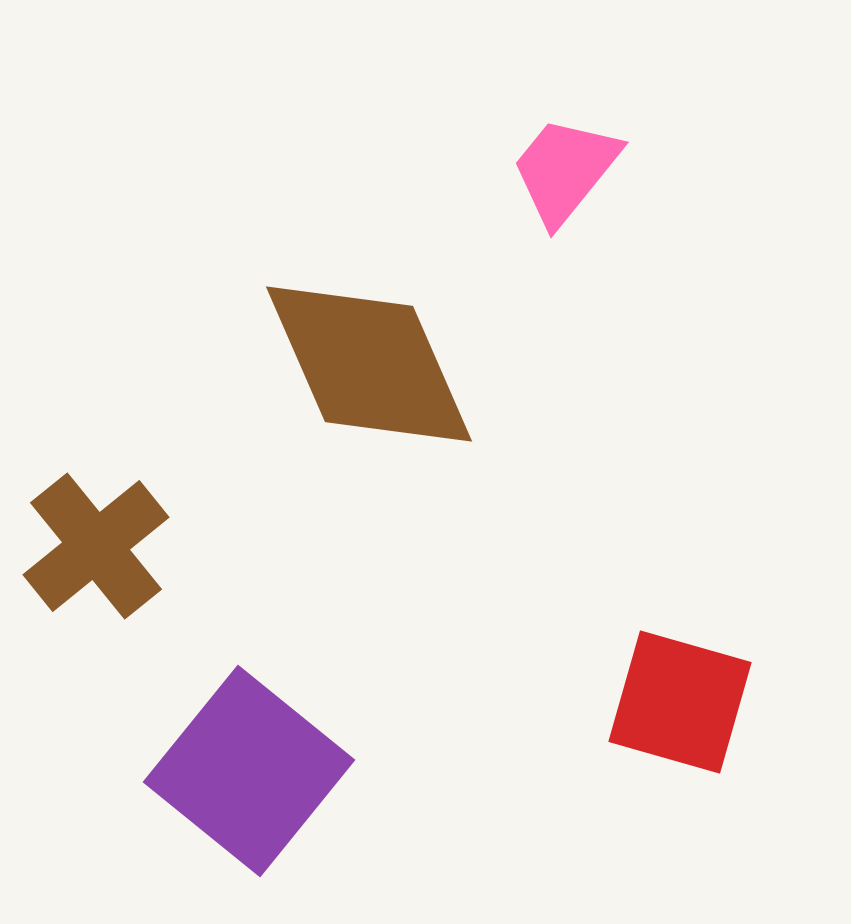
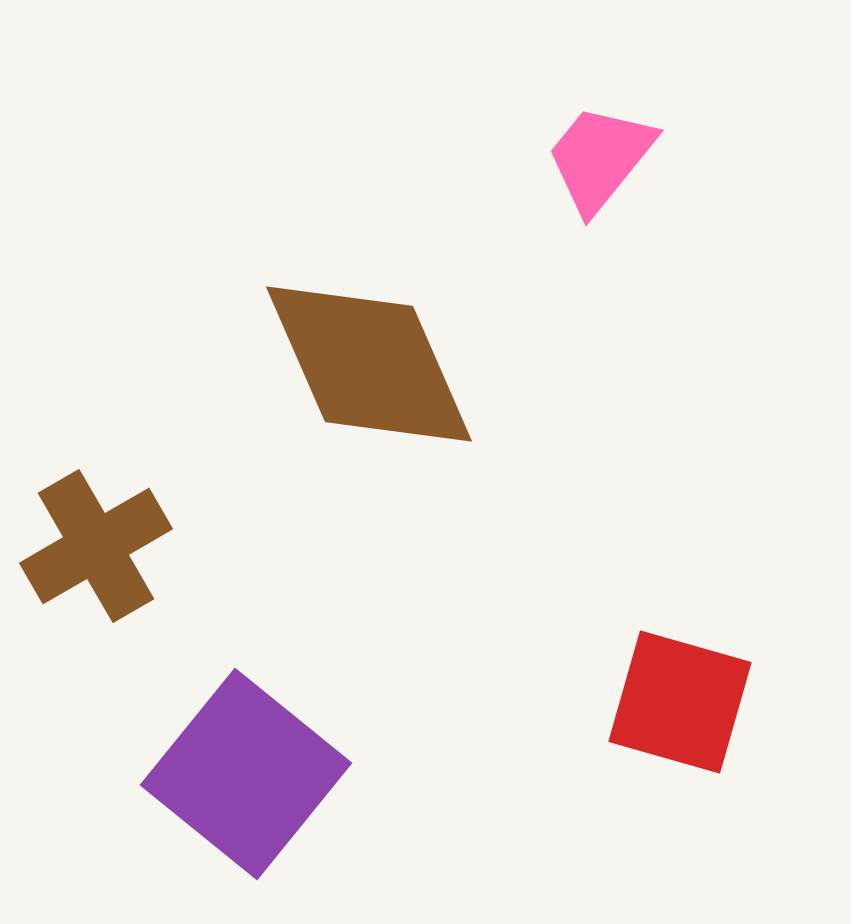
pink trapezoid: moved 35 px right, 12 px up
brown cross: rotated 9 degrees clockwise
purple square: moved 3 px left, 3 px down
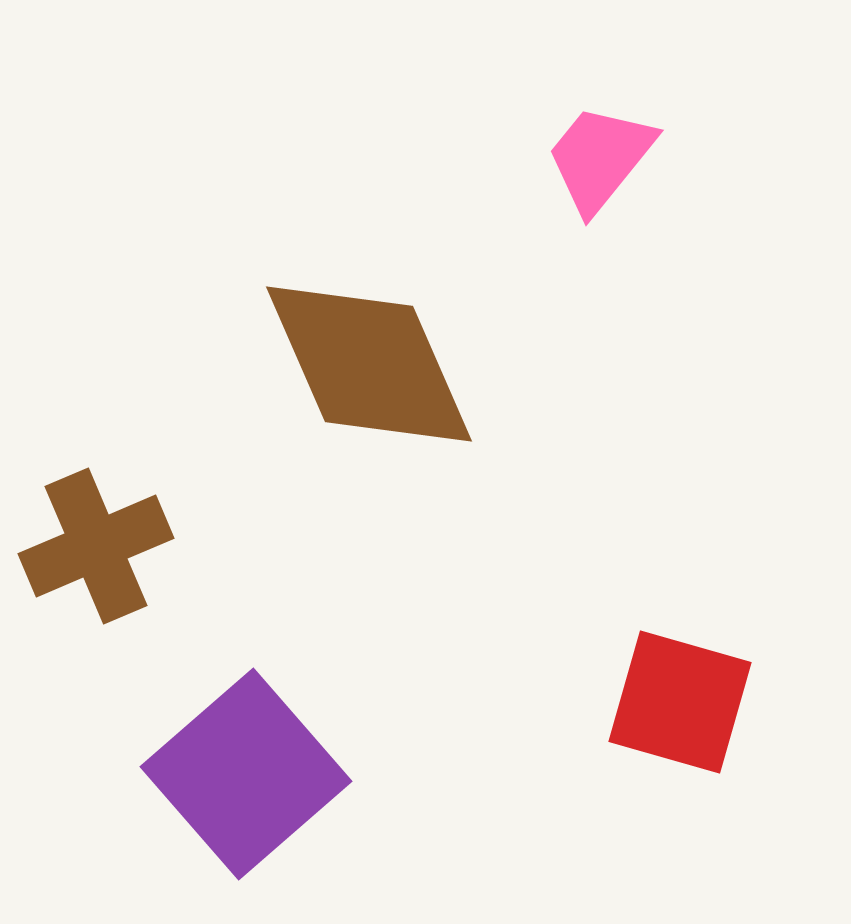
brown cross: rotated 7 degrees clockwise
purple square: rotated 10 degrees clockwise
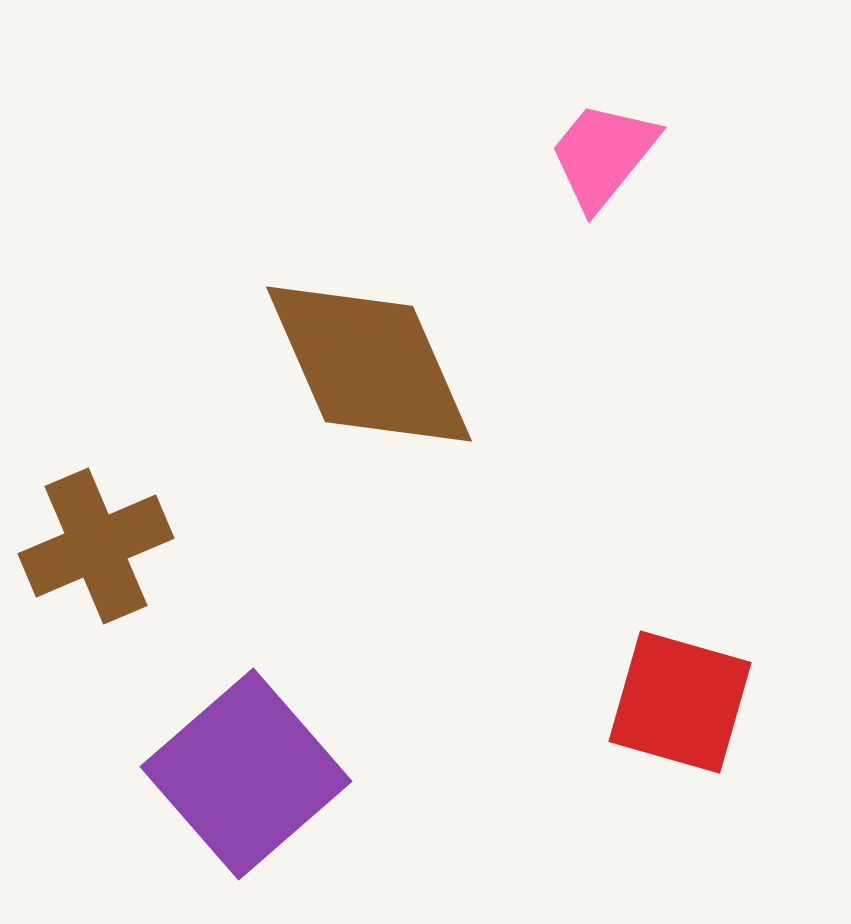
pink trapezoid: moved 3 px right, 3 px up
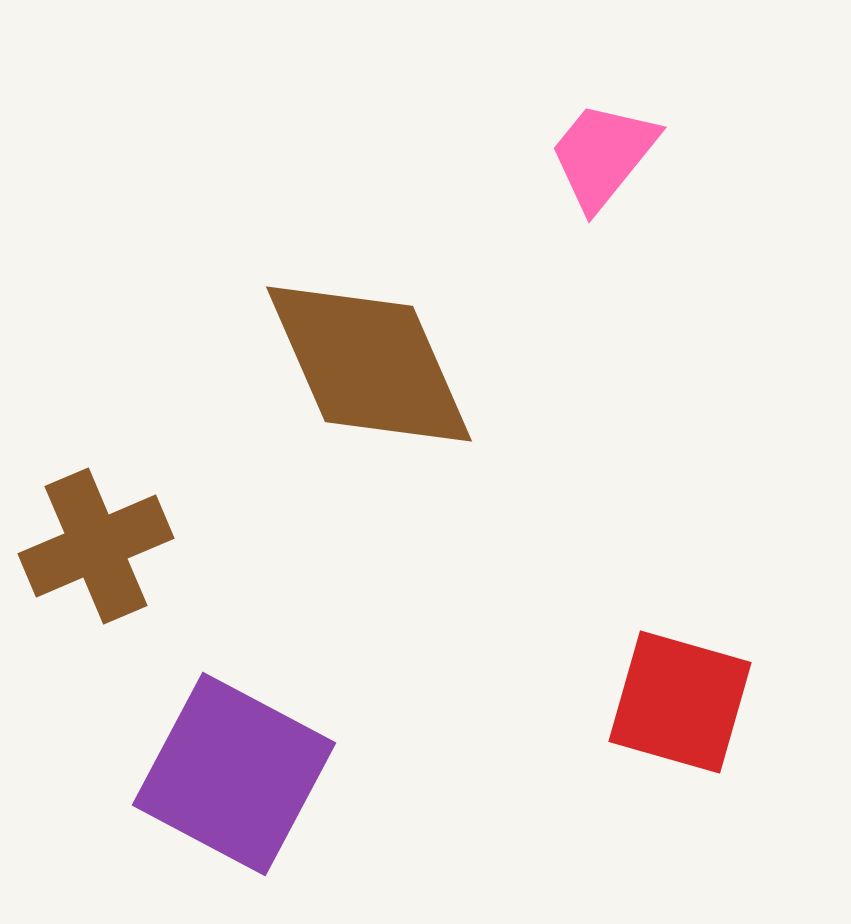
purple square: moved 12 px left; rotated 21 degrees counterclockwise
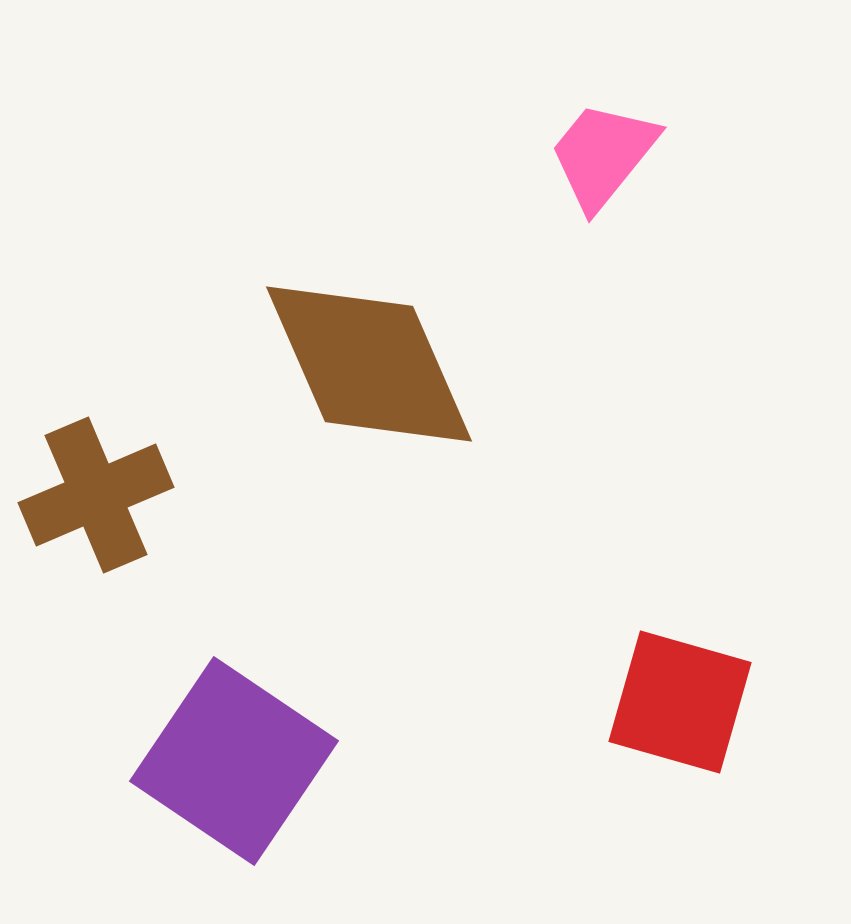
brown cross: moved 51 px up
purple square: moved 13 px up; rotated 6 degrees clockwise
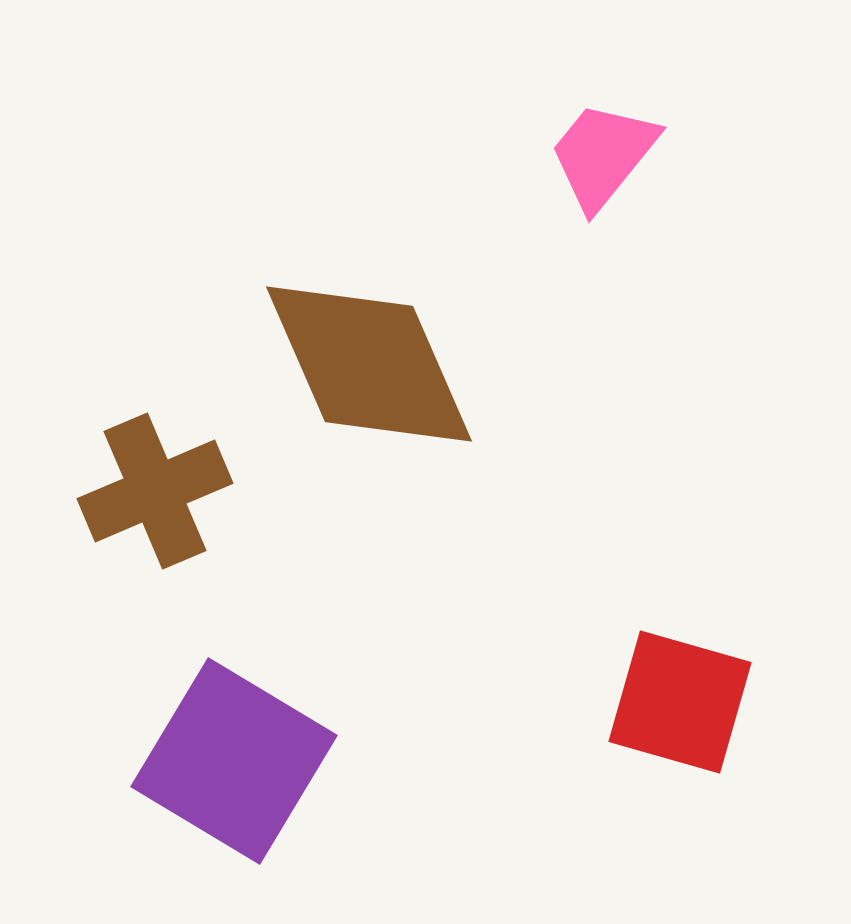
brown cross: moved 59 px right, 4 px up
purple square: rotated 3 degrees counterclockwise
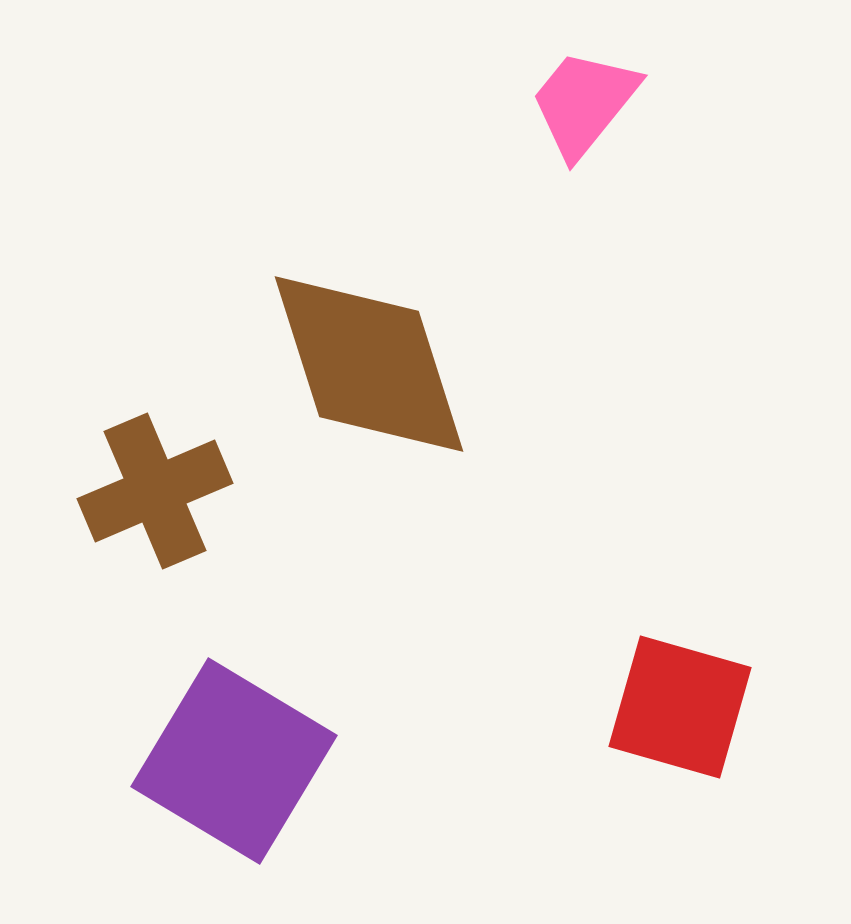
pink trapezoid: moved 19 px left, 52 px up
brown diamond: rotated 6 degrees clockwise
red square: moved 5 px down
